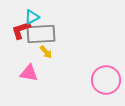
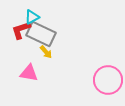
gray rectangle: rotated 28 degrees clockwise
pink circle: moved 2 px right
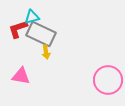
cyan triangle: rotated 14 degrees clockwise
red L-shape: moved 3 px left, 1 px up
yellow arrow: rotated 32 degrees clockwise
pink triangle: moved 8 px left, 3 px down
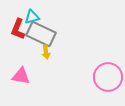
red L-shape: rotated 50 degrees counterclockwise
pink circle: moved 3 px up
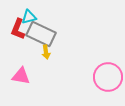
cyan triangle: moved 3 px left
